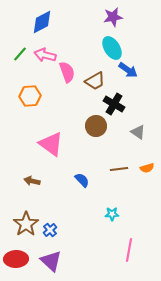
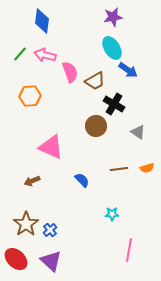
blue diamond: moved 1 px up; rotated 55 degrees counterclockwise
pink semicircle: moved 3 px right
pink triangle: moved 3 px down; rotated 12 degrees counterclockwise
brown arrow: rotated 35 degrees counterclockwise
red ellipse: rotated 45 degrees clockwise
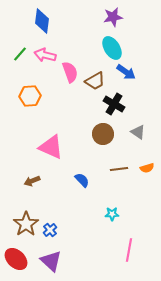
blue arrow: moved 2 px left, 2 px down
brown circle: moved 7 px right, 8 px down
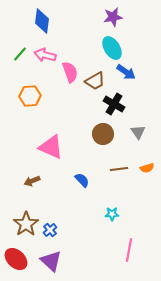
gray triangle: rotated 21 degrees clockwise
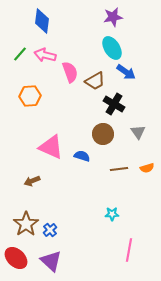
blue semicircle: moved 24 px up; rotated 28 degrees counterclockwise
red ellipse: moved 1 px up
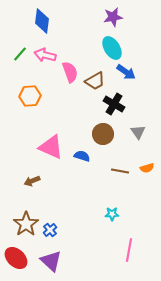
brown line: moved 1 px right, 2 px down; rotated 18 degrees clockwise
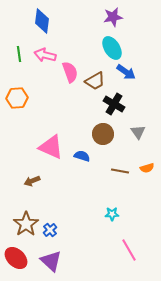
green line: moved 1 px left; rotated 49 degrees counterclockwise
orange hexagon: moved 13 px left, 2 px down
pink line: rotated 40 degrees counterclockwise
